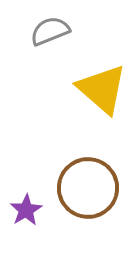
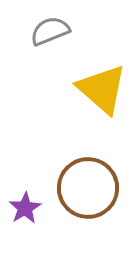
purple star: moved 1 px left, 2 px up
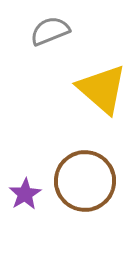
brown circle: moved 3 px left, 7 px up
purple star: moved 14 px up
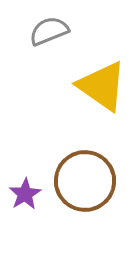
gray semicircle: moved 1 px left
yellow triangle: moved 3 px up; rotated 6 degrees counterclockwise
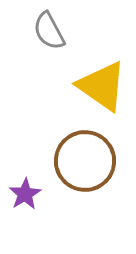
gray semicircle: rotated 96 degrees counterclockwise
brown circle: moved 20 px up
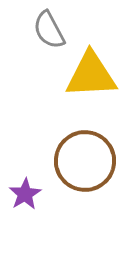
gray semicircle: moved 1 px up
yellow triangle: moved 11 px left, 11 px up; rotated 38 degrees counterclockwise
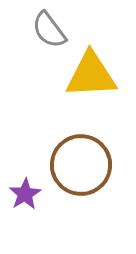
gray semicircle: rotated 9 degrees counterclockwise
brown circle: moved 4 px left, 4 px down
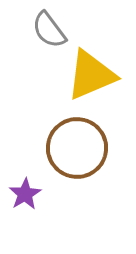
yellow triangle: rotated 20 degrees counterclockwise
brown circle: moved 4 px left, 17 px up
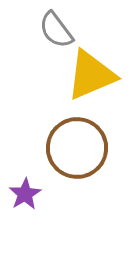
gray semicircle: moved 7 px right
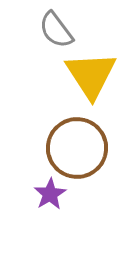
yellow triangle: rotated 40 degrees counterclockwise
purple star: moved 25 px right
